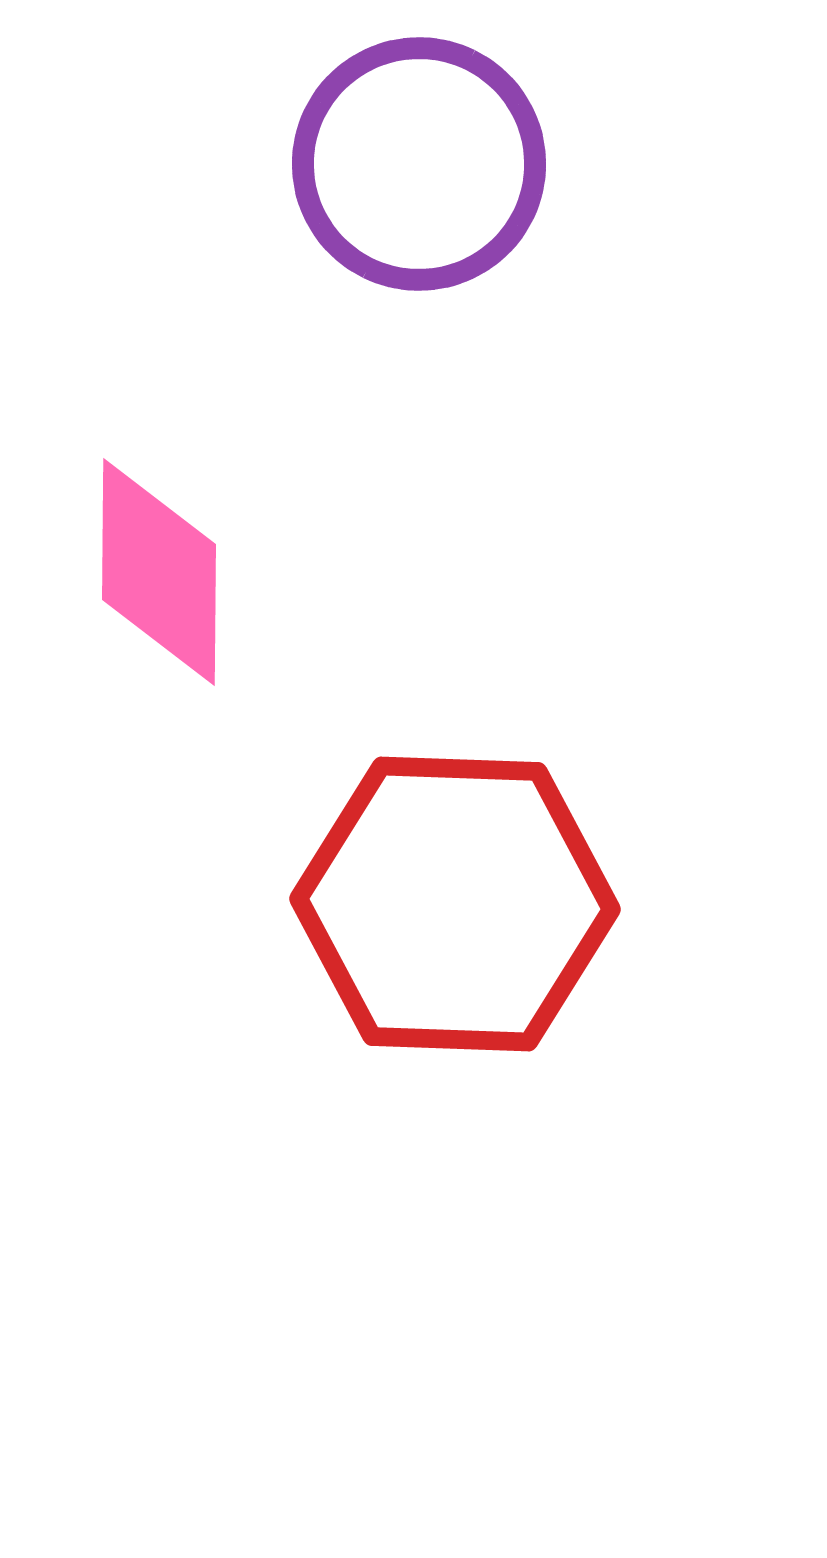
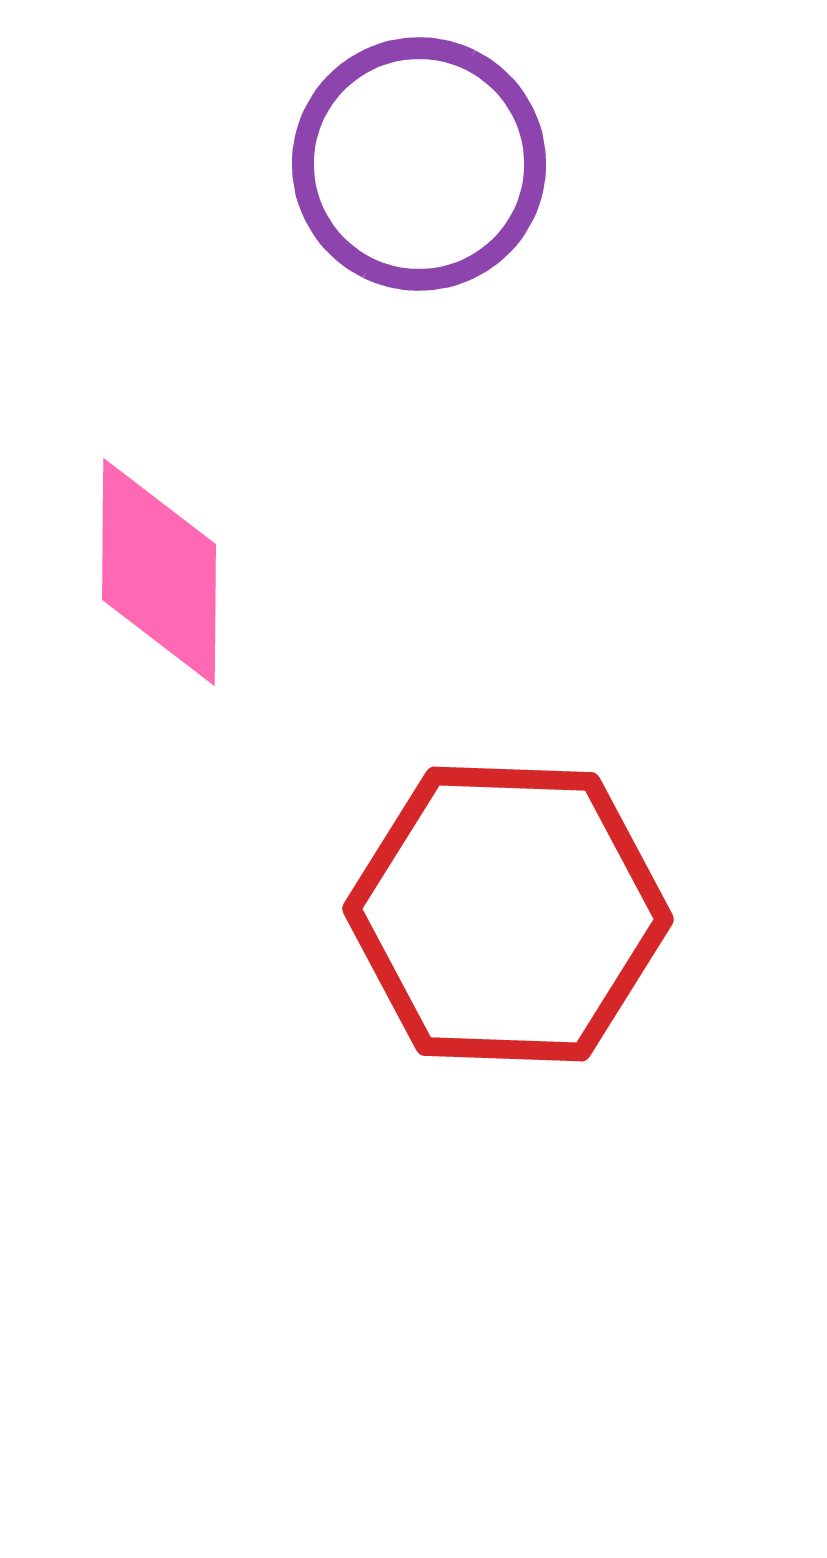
red hexagon: moved 53 px right, 10 px down
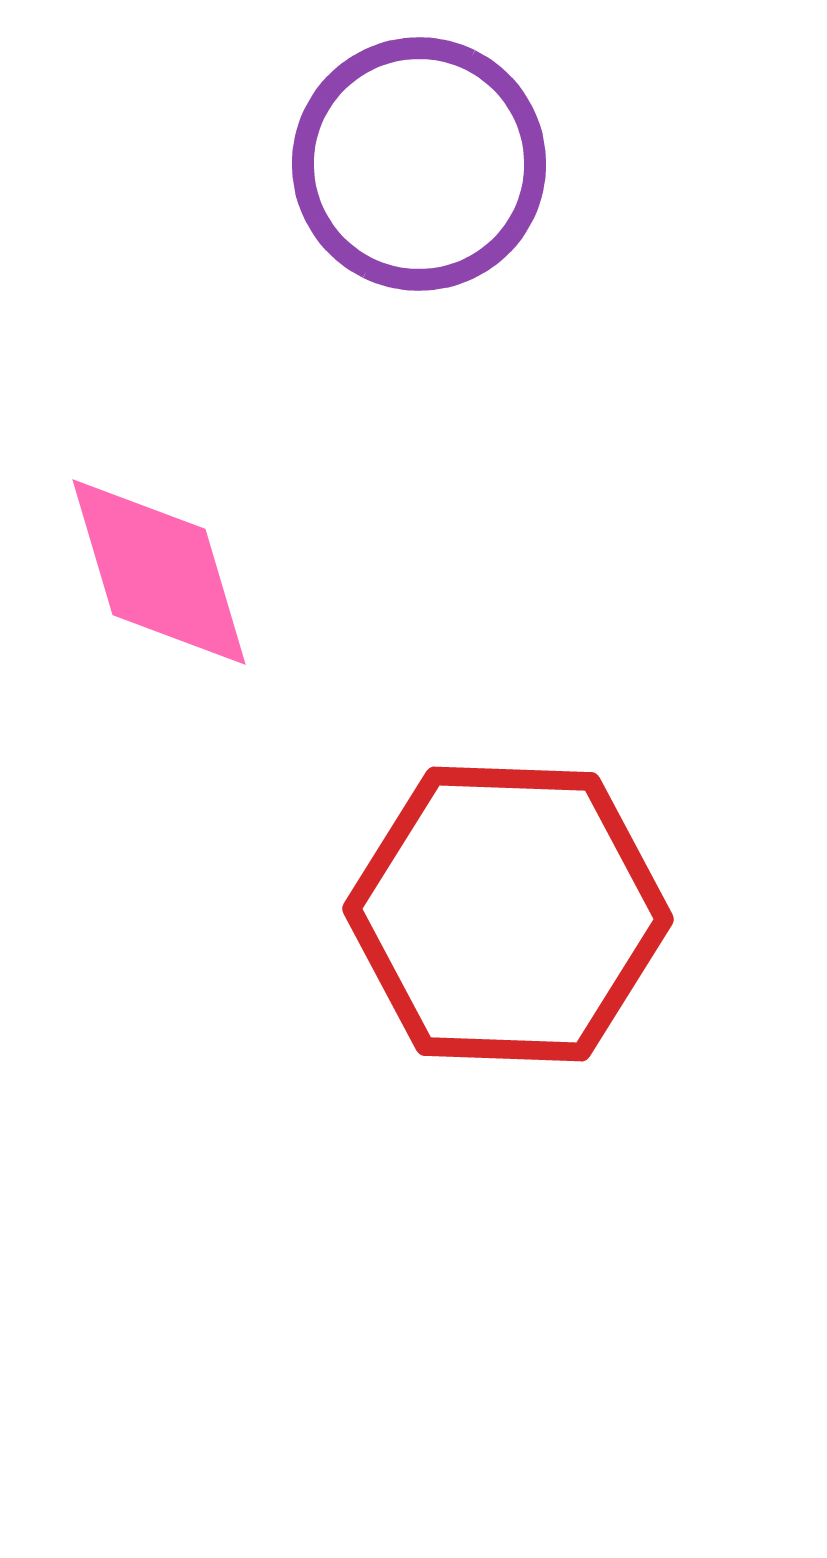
pink diamond: rotated 17 degrees counterclockwise
